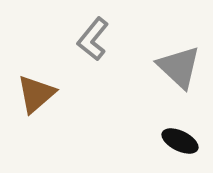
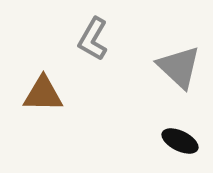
gray L-shape: rotated 9 degrees counterclockwise
brown triangle: moved 7 px right; rotated 42 degrees clockwise
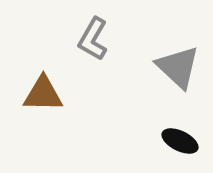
gray triangle: moved 1 px left
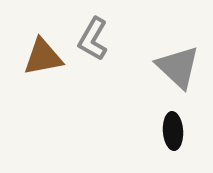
brown triangle: moved 37 px up; rotated 12 degrees counterclockwise
black ellipse: moved 7 px left, 10 px up; rotated 60 degrees clockwise
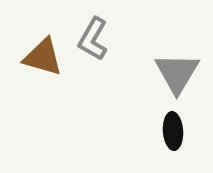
brown triangle: rotated 27 degrees clockwise
gray triangle: moved 1 px left, 6 px down; rotated 18 degrees clockwise
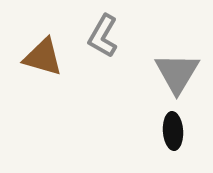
gray L-shape: moved 10 px right, 3 px up
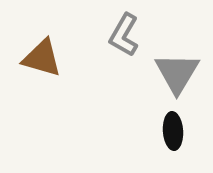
gray L-shape: moved 21 px right, 1 px up
brown triangle: moved 1 px left, 1 px down
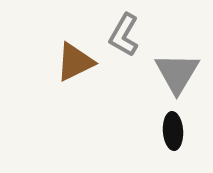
brown triangle: moved 33 px right, 4 px down; rotated 42 degrees counterclockwise
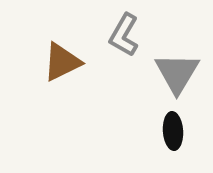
brown triangle: moved 13 px left
